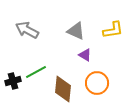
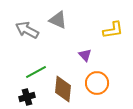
gray triangle: moved 18 px left, 11 px up
purple triangle: rotated 16 degrees clockwise
black cross: moved 14 px right, 16 px down
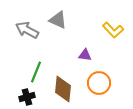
yellow L-shape: rotated 55 degrees clockwise
purple triangle: rotated 40 degrees counterclockwise
green line: rotated 40 degrees counterclockwise
orange circle: moved 2 px right
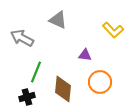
gray arrow: moved 5 px left, 8 px down
orange circle: moved 1 px right, 1 px up
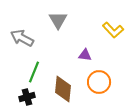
gray triangle: rotated 36 degrees clockwise
green line: moved 2 px left
orange circle: moved 1 px left
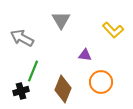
gray triangle: moved 3 px right
green line: moved 1 px left, 1 px up
orange circle: moved 2 px right
brown diamond: rotated 16 degrees clockwise
black cross: moved 6 px left, 6 px up
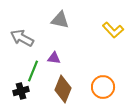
gray triangle: moved 1 px left; rotated 48 degrees counterclockwise
purple triangle: moved 31 px left, 3 px down
orange circle: moved 2 px right, 5 px down
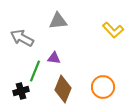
gray triangle: moved 2 px left, 1 px down; rotated 18 degrees counterclockwise
green line: moved 2 px right
